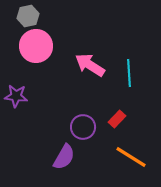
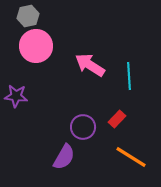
cyan line: moved 3 px down
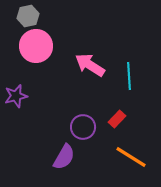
purple star: rotated 20 degrees counterclockwise
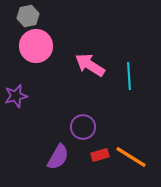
red rectangle: moved 17 px left, 36 px down; rotated 30 degrees clockwise
purple semicircle: moved 6 px left
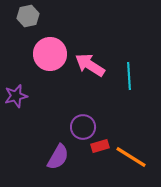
pink circle: moved 14 px right, 8 px down
red rectangle: moved 9 px up
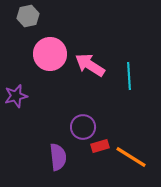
purple semicircle: rotated 36 degrees counterclockwise
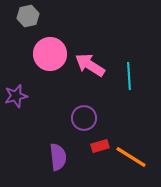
purple circle: moved 1 px right, 9 px up
